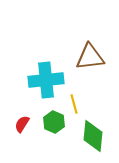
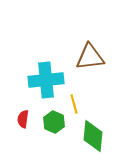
red semicircle: moved 1 px right, 5 px up; rotated 24 degrees counterclockwise
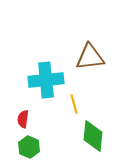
green hexagon: moved 25 px left, 25 px down
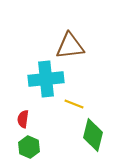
brown triangle: moved 20 px left, 11 px up
cyan cross: moved 1 px up
yellow line: rotated 54 degrees counterclockwise
green diamond: moved 1 px up; rotated 8 degrees clockwise
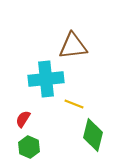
brown triangle: moved 3 px right
red semicircle: rotated 24 degrees clockwise
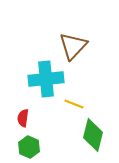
brown triangle: rotated 40 degrees counterclockwise
red semicircle: moved 1 px up; rotated 24 degrees counterclockwise
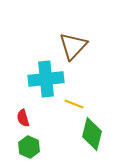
red semicircle: rotated 24 degrees counterclockwise
green diamond: moved 1 px left, 1 px up
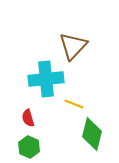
red semicircle: moved 5 px right
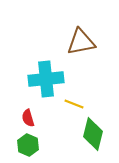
brown triangle: moved 8 px right, 4 px up; rotated 36 degrees clockwise
green diamond: moved 1 px right
green hexagon: moved 1 px left, 2 px up
